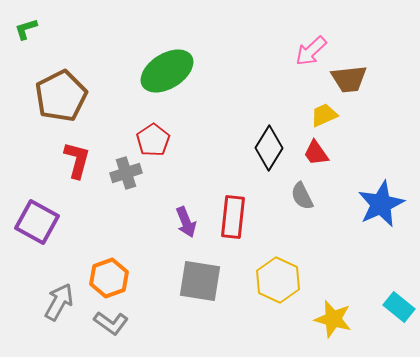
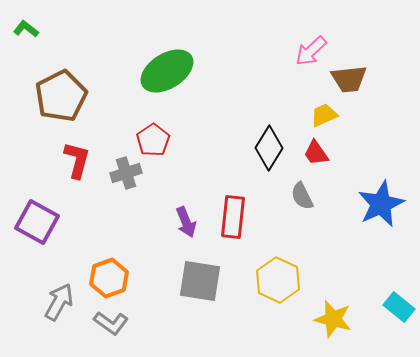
green L-shape: rotated 55 degrees clockwise
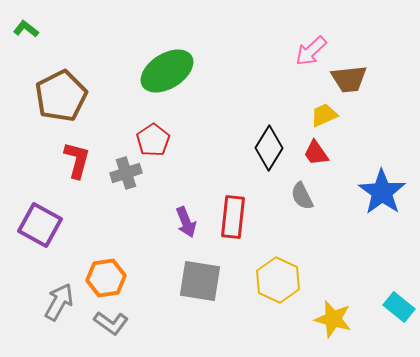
blue star: moved 1 px right, 12 px up; rotated 12 degrees counterclockwise
purple square: moved 3 px right, 3 px down
orange hexagon: moved 3 px left; rotated 12 degrees clockwise
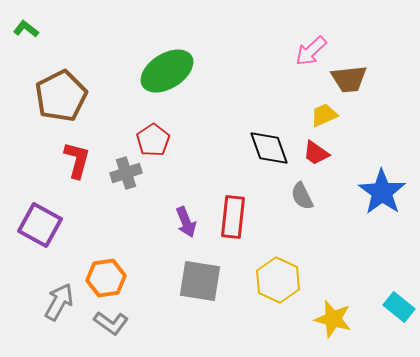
black diamond: rotated 51 degrees counterclockwise
red trapezoid: rotated 20 degrees counterclockwise
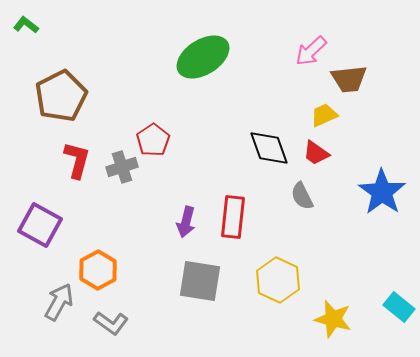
green L-shape: moved 4 px up
green ellipse: moved 36 px right, 14 px up
gray cross: moved 4 px left, 6 px up
purple arrow: rotated 36 degrees clockwise
orange hexagon: moved 8 px left, 8 px up; rotated 21 degrees counterclockwise
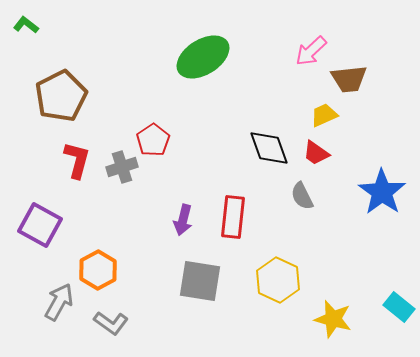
purple arrow: moved 3 px left, 2 px up
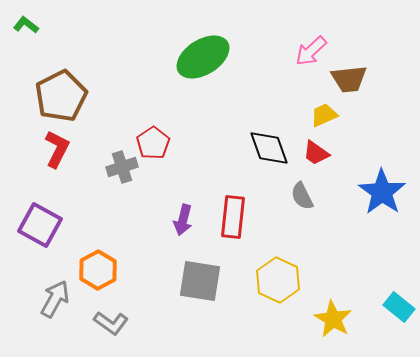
red pentagon: moved 3 px down
red L-shape: moved 20 px left, 11 px up; rotated 12 degrees clockwise
gray arrow: moved 4 px left, 3 px up
yellow star: rotated 15 degrees clockwise
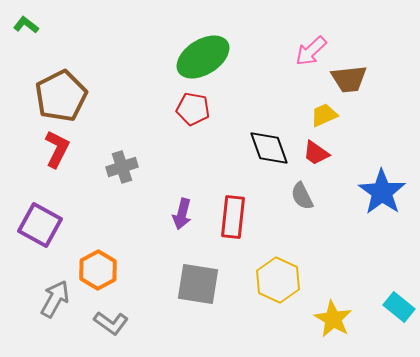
red pentagon: moved 40 px right, 34 px up; rotated 28 degrees counterclockwise
purple arrow: moved 1 px left, 6 px up
gray square: moved 2 px left, 3 px down
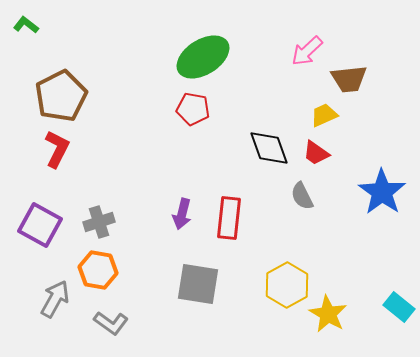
pink arrow: moved 4 px left
gray cross: moved 23 px left, 55 px down
red rectangle: moved 4 px left, 1 px down
orange hexagon: rotated 21 degrees counterclockwise
yellow hexagon: moved 9 px right, 5 px down; rotated 6 degrees clockwise
yellow star: moved 5 px left, 5 px up
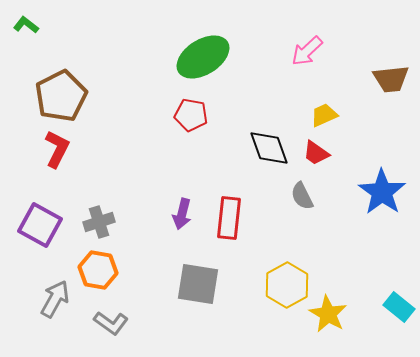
brown trapezoid: moved 42 px right
red pentagon: moved 2 px left, 6 px down
